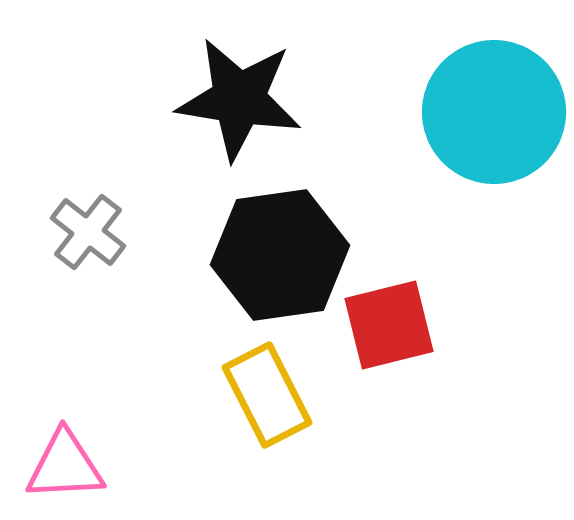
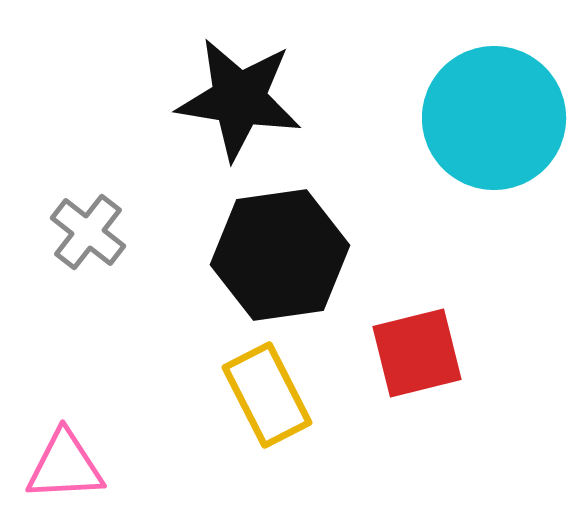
cyan circle: moved 6 px down
red square: moved 28 px right, 28 px down
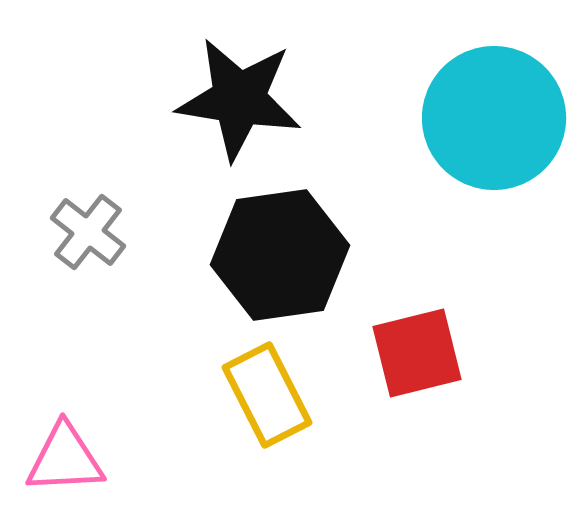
pink triangle: moved 7 px up
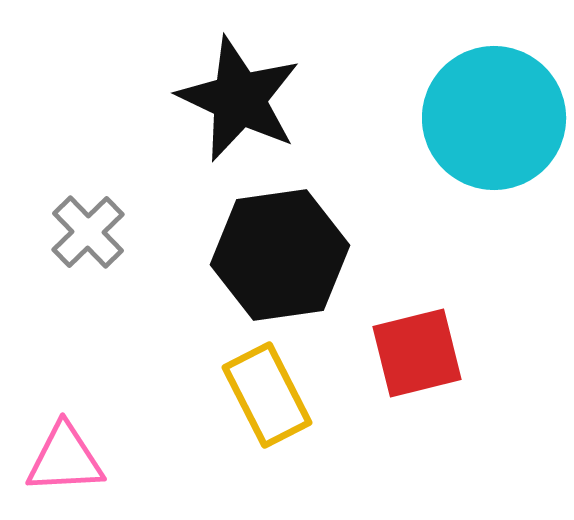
black star: rotated 16 degrees clockwise
gray cross: rotated 8 degrees clockwise
